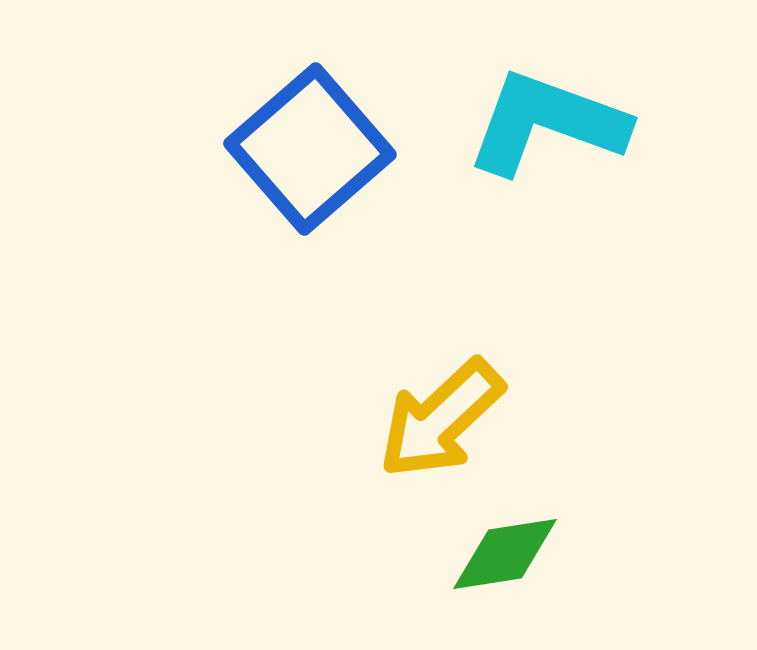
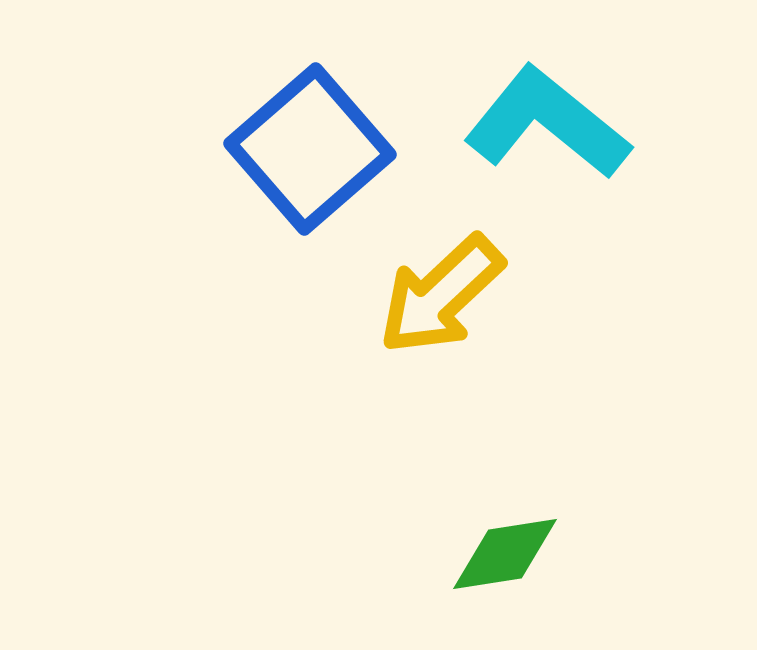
cyan L-shape: rotated 19 degrees clockwise
yellow arrow: moved 124 px up
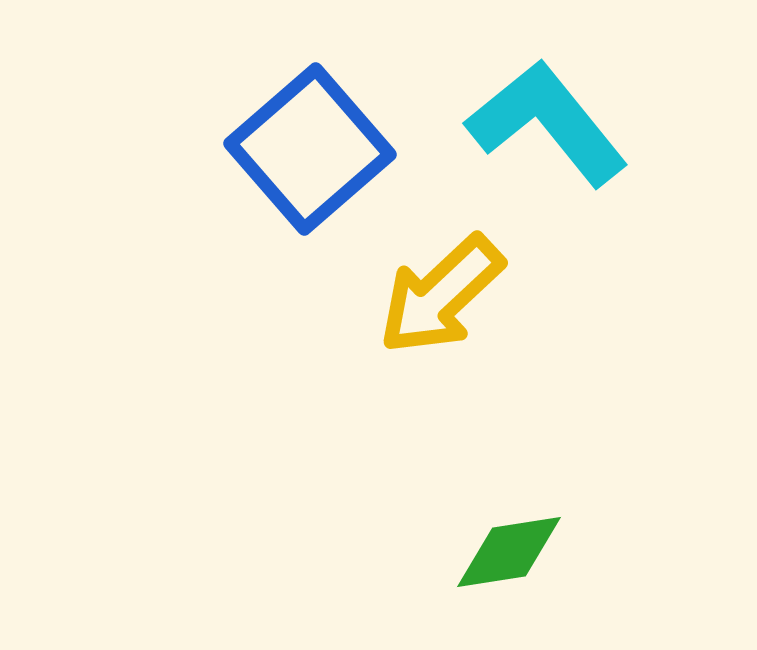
cyan L-shape: rotated 12 degrees clockwise
green diamond: moved 4 px right, 2 px up
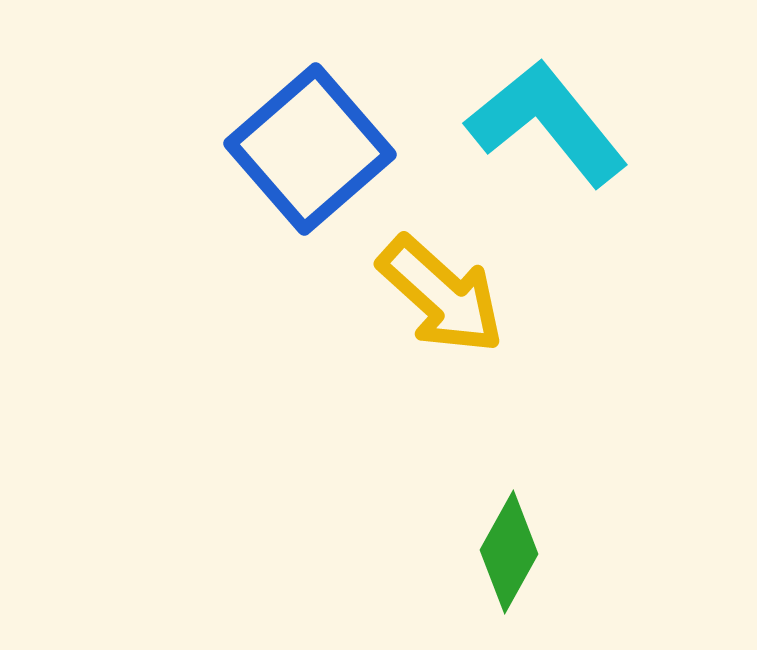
yellow arrow: rotated 95 degrees counterclockwise
green diamond: rotated 52 degrees counterclockwise
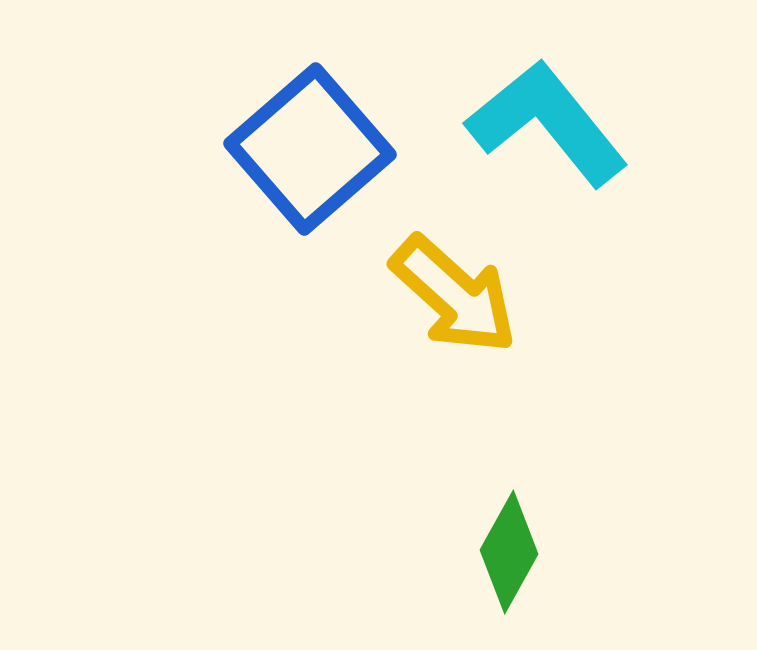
yellow arrow: moved 13 px right
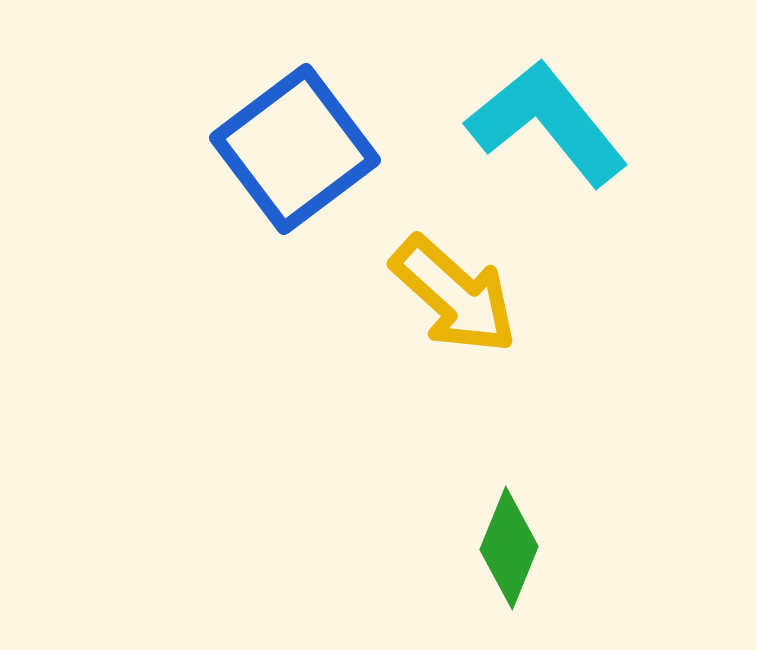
blue square: moved 15 px left; rotated 4 degrees clockwise
green diamond: moved 4 px up; rotated 7 degrees counterclockwise
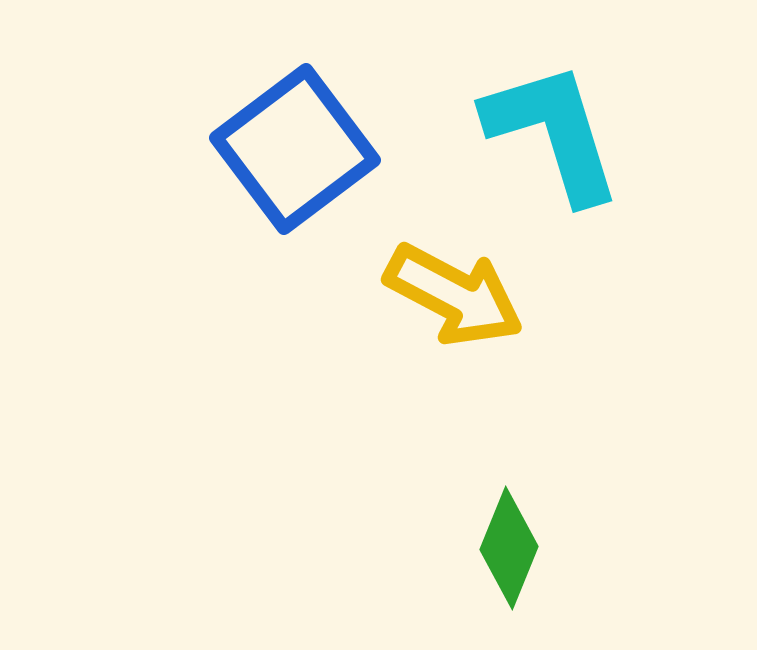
cyan L-shape: moved 6 px right, 9 px down; rotated 22 degrees clockwise
yellow arrow: rotated 14 degrees counterclockwise
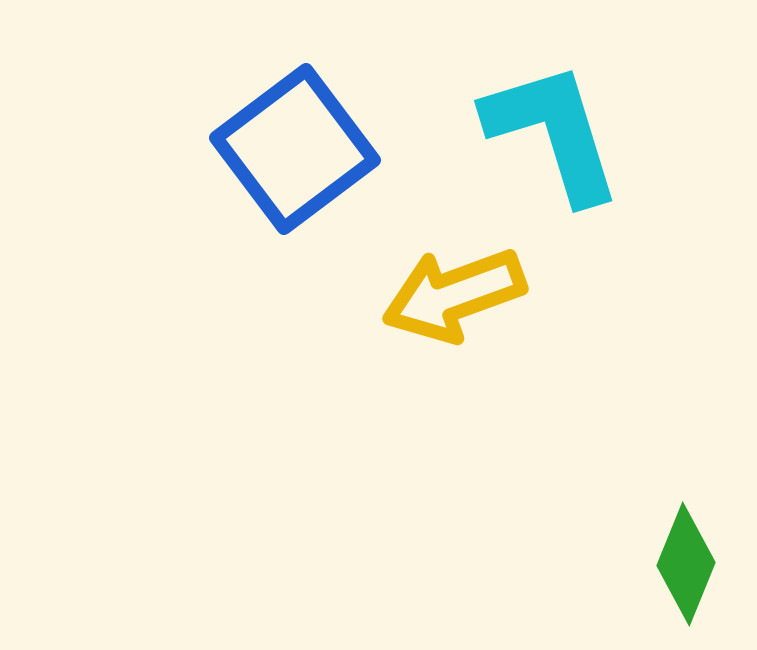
yellow arrow: rotated 132 degrees clockwise
green diamond: moved 177 px right, 16 px down
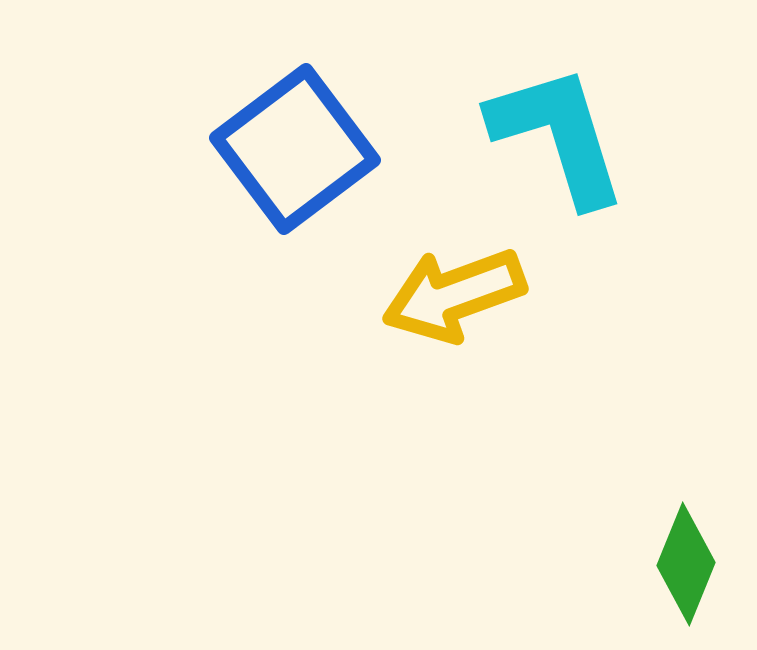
cyan L-shape: moved 5 px right, 3 px down
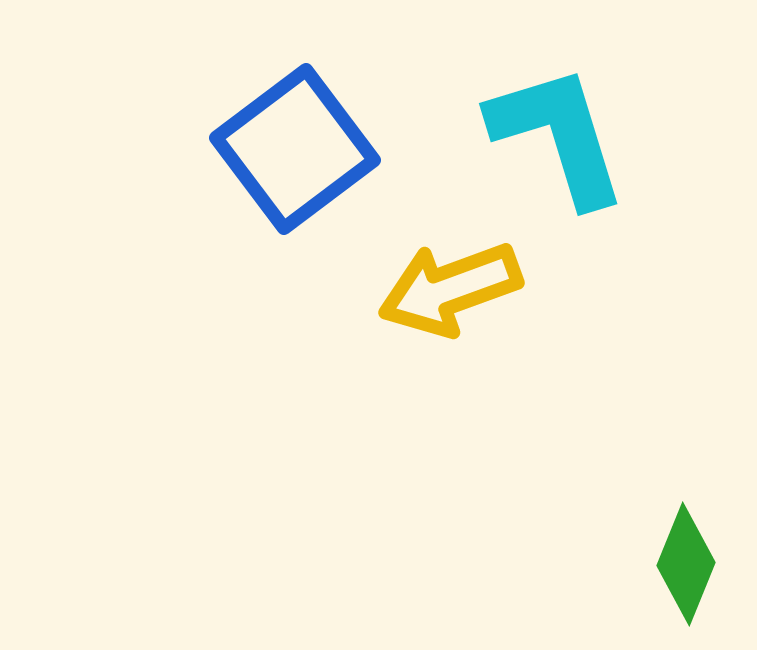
yellow arrow: moved 4 px left, 6 px up
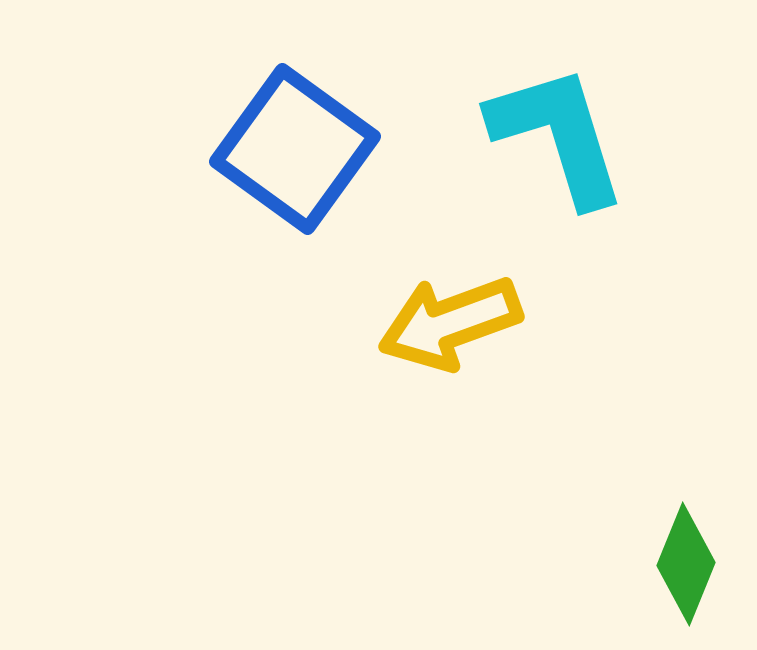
blue square: rotated 17 degrees counterclockwise
yellow arrow: moved 34 px down
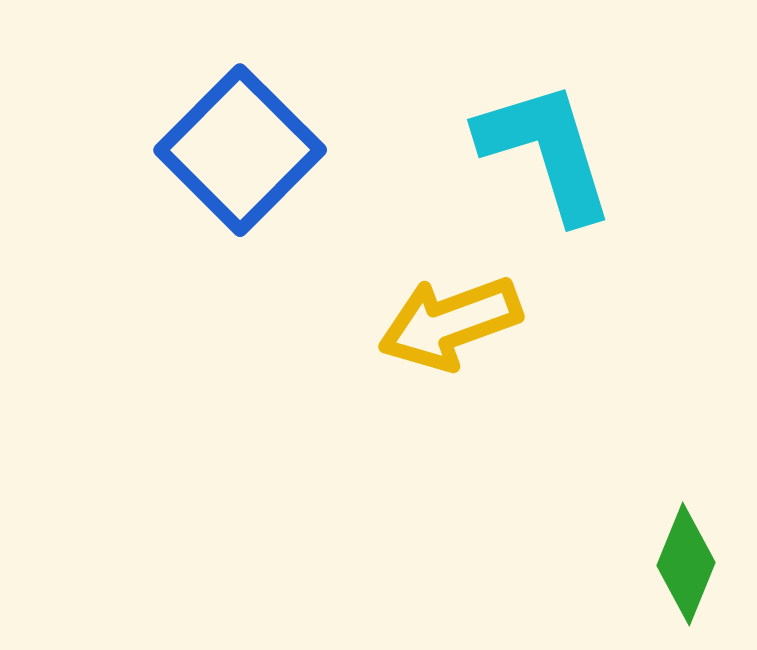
cyan L-shape: moved 12 px left, 16 px down
blue square: moved 55 px left, 1 px down; rotated 9 degrees clockwise
